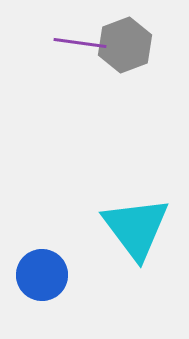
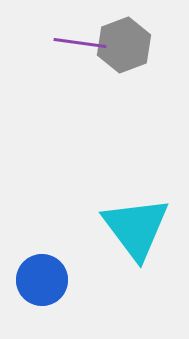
gray hexagon: moved 1 px left
blue circle: moved 5 px down
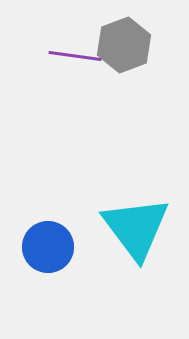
purple line: moved 5 px left, 13 px down
blue circle: moved 6 px right, 33 px up
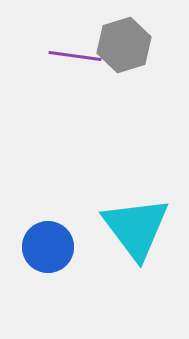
gray hexagon: rotated 4 degrees clockwise
